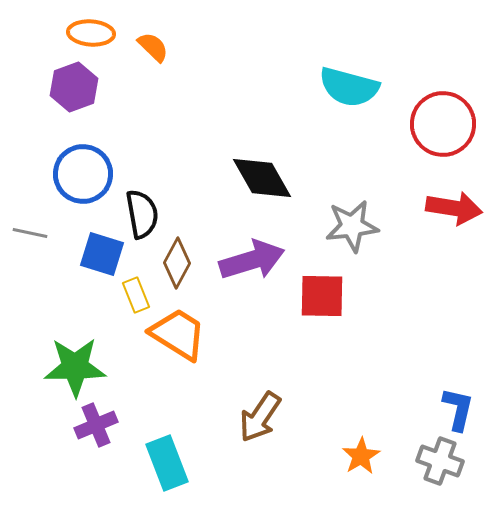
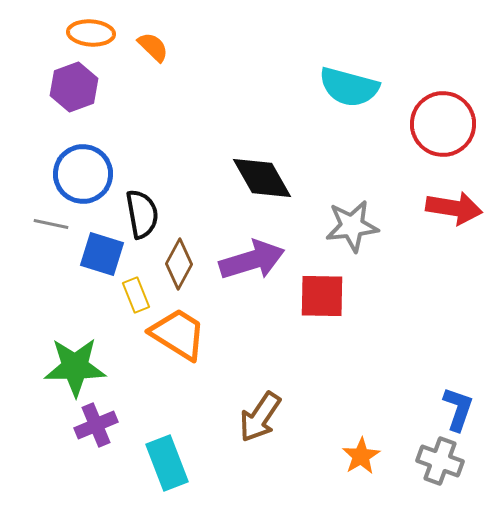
gray line: moved 21 px right, 9 px up
brown diamond: moved 2 px right, 1 px down
blue L-shape: rotated 6 degrees clockwise
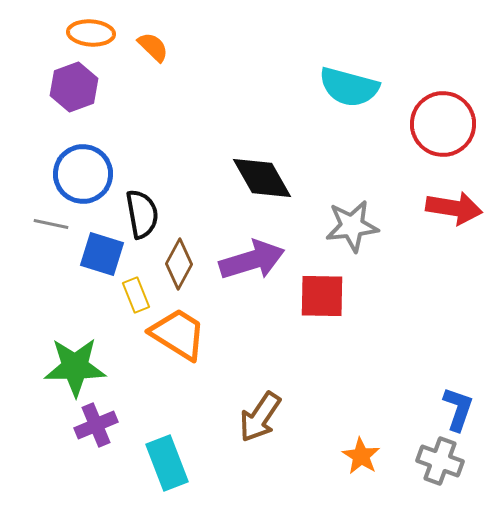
orange star: rotated 9 degrees counterclockwise
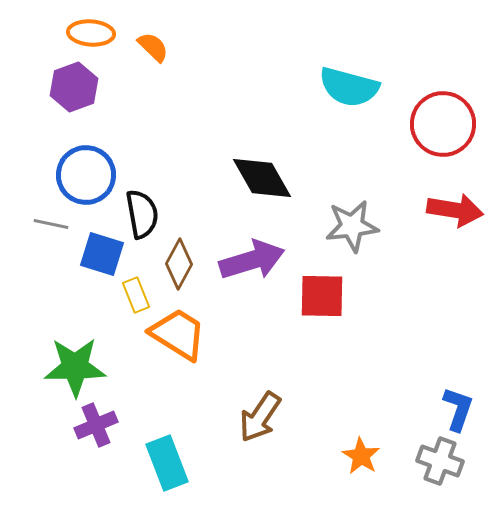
blue circle: moved 3 px right, 1 px down
red arrow: moved 1 px right, 2 px down
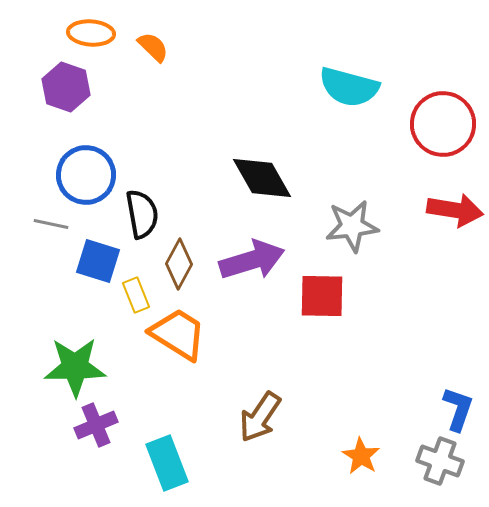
purple hexagon: moved 8 px left; rotated 21 degrees counterclockwise
blue square: moved 4 px left, 7 px down
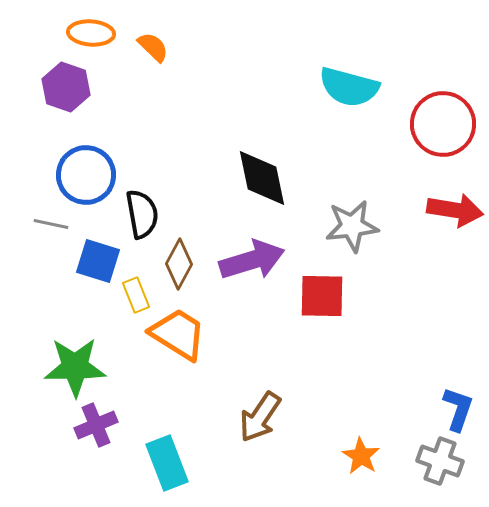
black diamond: rotated 18 degrees clockwise
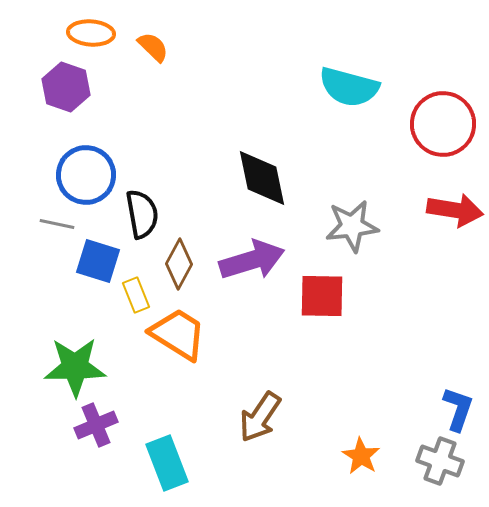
gray line: moved 6 px right
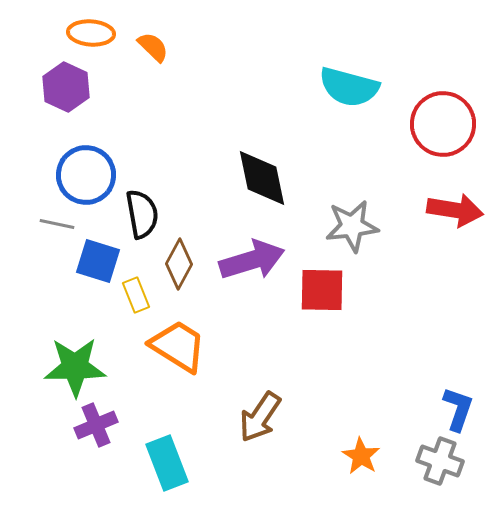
purple hexagon: rotated 6 degrees clockwise
red square: moved 6 px up
orange trapezoid: moved 12 px down
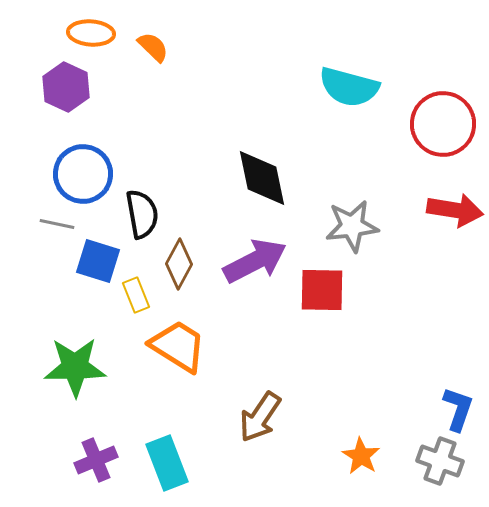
blue circle: moved 3 px left, 1 px up
purple arrow: moved 3 px right, 1 px down; rotated 10 degrees counterclockwise
purple cross: moved 35 px down
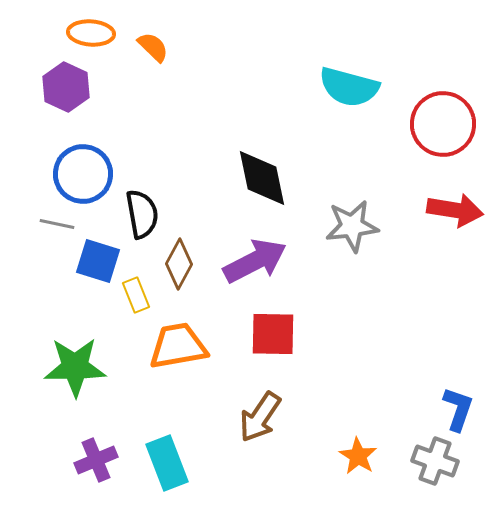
red square: moved 49 px left, 44 px down
orange trapezoid: rotated 42 degrees counterclockwise
orange star: moved 3 px left
gray cross: moved 5 px left
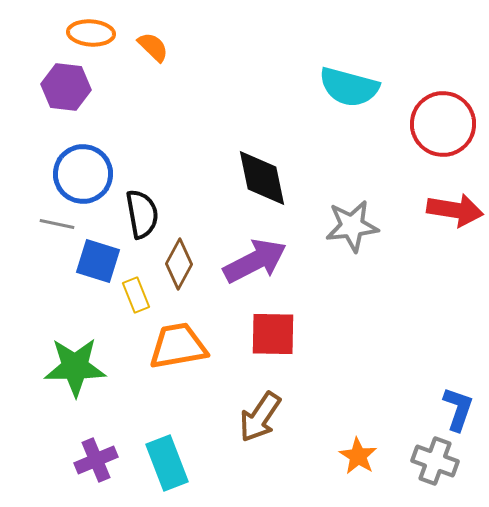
purple hexagon: rotated 18 degrees counterclockwise
